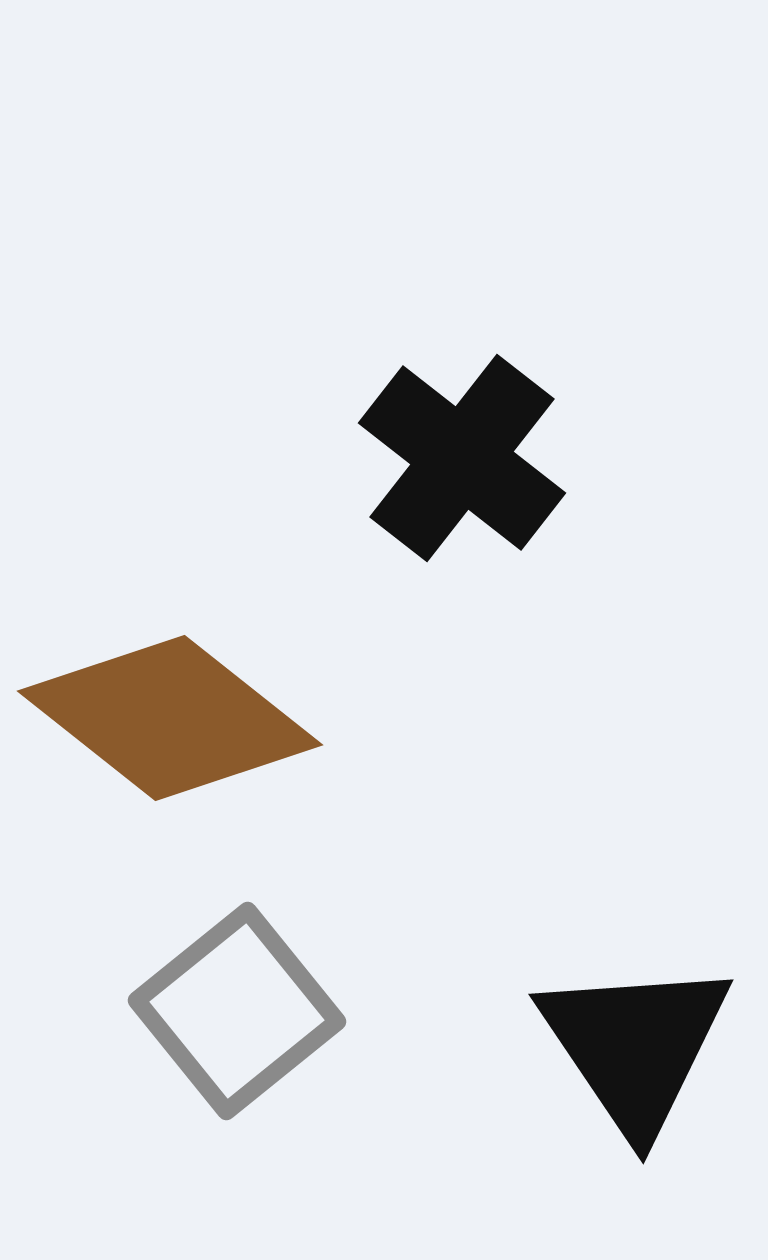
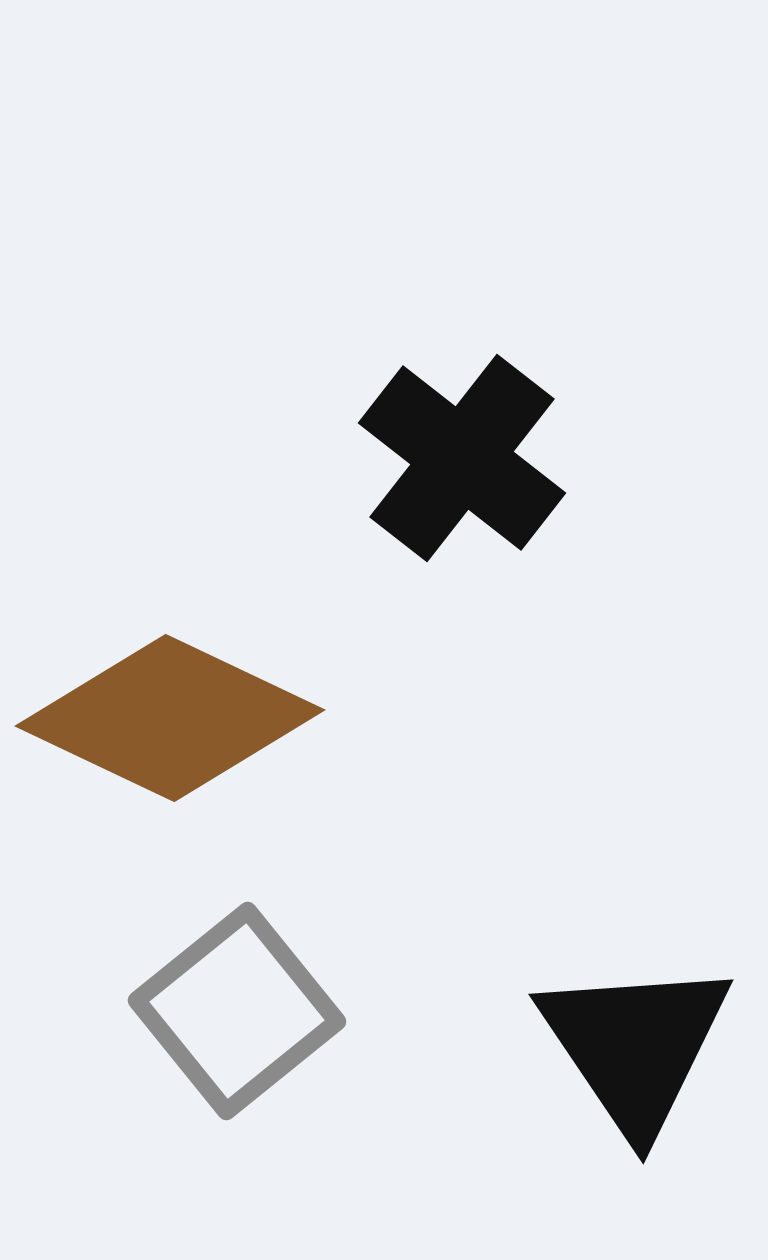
brown diamond: rotated 13 degrees counterclockwise
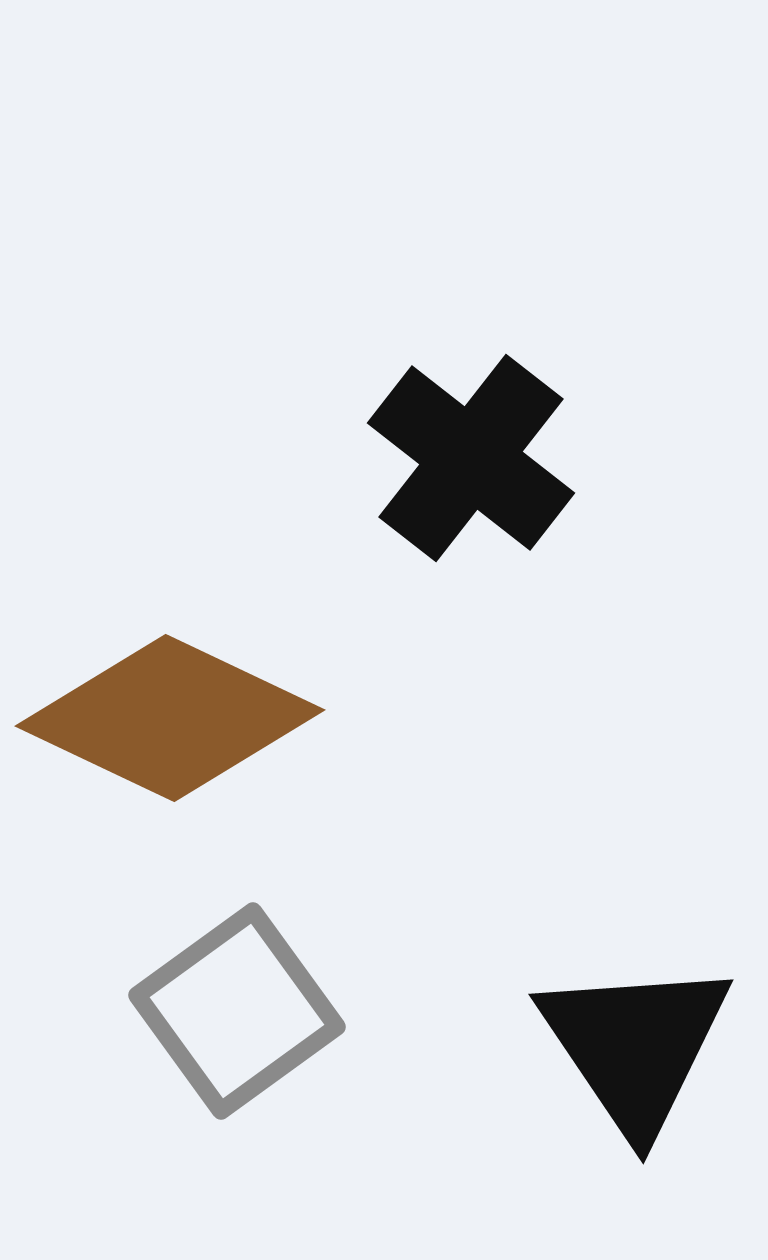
black cross: moved 9 px right
gray square: rotated 3 degrees clockwise
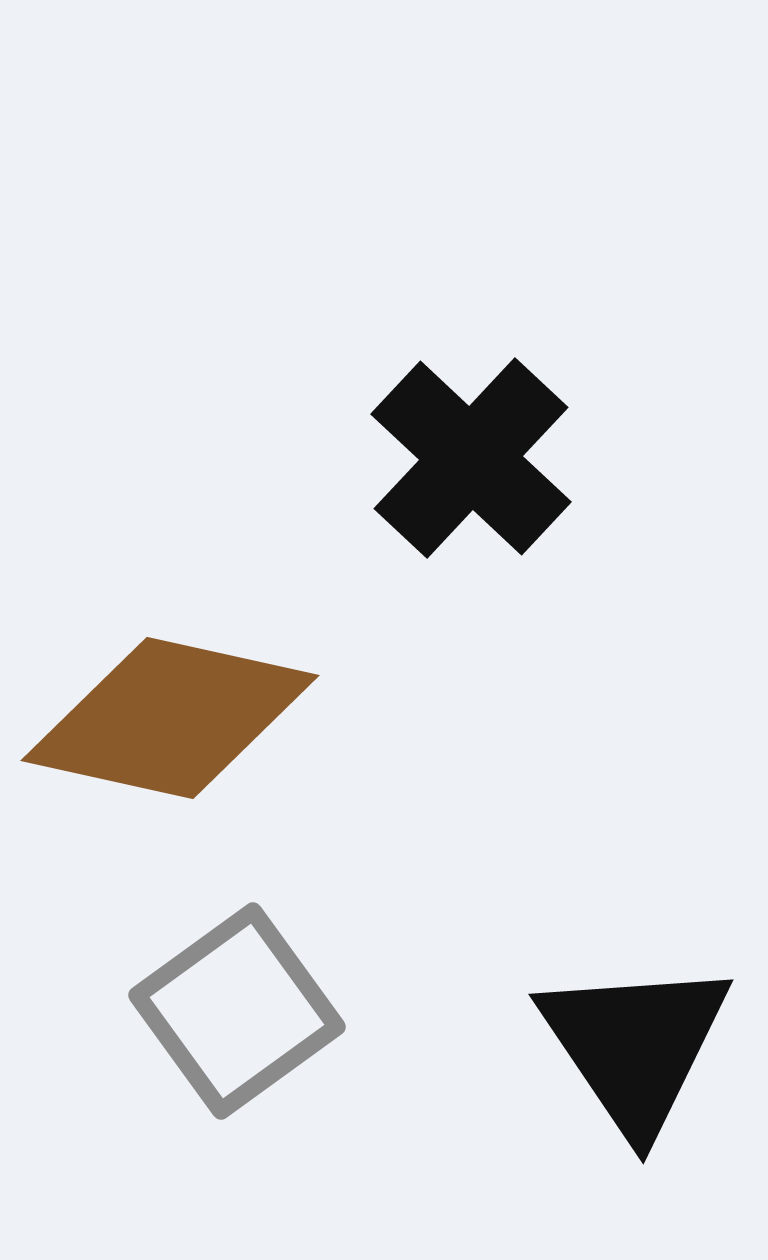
black cross: rotated 5 degrees clockwise
brown diamond: rotated 13 degrees counterclockwise
